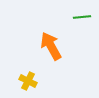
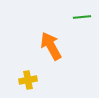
yellow cross: moved 1 px up; rotated 36 degrees counterclockwise
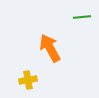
orange arrow: moved 1 px left, 2 px down
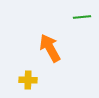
yellow cross: rotated 12 degrees clockwise
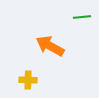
orange arrow: moved 2 px up; rotated 32 degrees counterclockwise
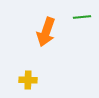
orange arrow: moved 4 px left, 14 px up; rotated 100 degrees counterclockwise
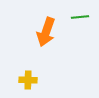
green line: moved 2 px left
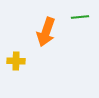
yellow cross: moved 12 px left, 19 px up
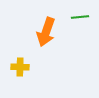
yellow cross: moved 4 px right, 6 px down
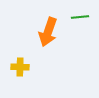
orange arrow: moved 2 px right
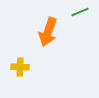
green line: moved 5 px up; rotated 18 degrees counterclockwise
